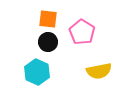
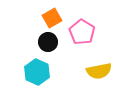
orange square: moved 4 px right, 1 px up; rotated 36 degrees counterclockwise
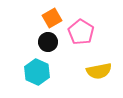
pink pentagon: moved 1 px left
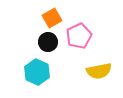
pink pentagon: moved 2 px left, 4 px down; rotated 15 degrees clockwise
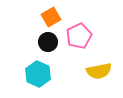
orange square: moved 1 px left, 1 px up
cyan hexagon: moved 1 px right, 2 px down
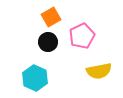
pink pentagon: moved 3 px right
cyan hexagon: moved 3 px left, 4 px down
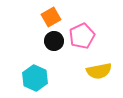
black circle: moved 6 px right, 1 px up
